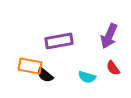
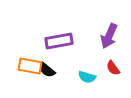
black semicircle: moved 2 px right, 5 px up
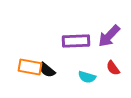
purple arrow: rotated 20 degrees clockwise
purple rectangle: moved 17 px right; rotated 8 degrees clockwise
orange rectangle: moved 1 px down
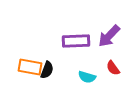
black semicircle: rotated 108 degrees counterclockwise
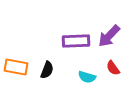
orange rectangle: moved 14 px left
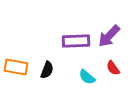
cyan semicircle: rotated 24 degrees clockwise
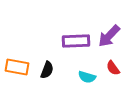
orange rectangle: moved 1 px right
cyan semicircle: rotated 24 degrees counterclockwise
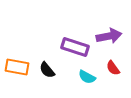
purple arrow: rotated 145 degrees counterclockwise
purple rectangle: moved 1 px left, 6 px down; rotated 20 degrees clockwise
black semicircle: rotated 120 degrees clockwise
cyan semicircle: rotated 12 degrees clockwise
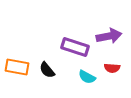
red semicircle: moved 1 px left; rotated 49 degrees counterclockwise
